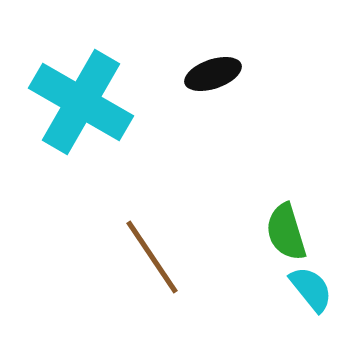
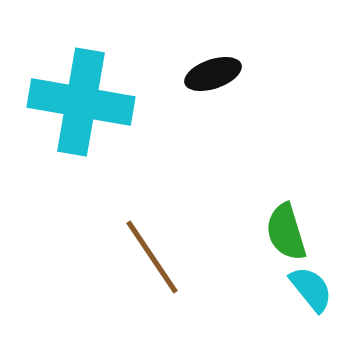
cyan cross: rotated 20 degrees counterclockwise
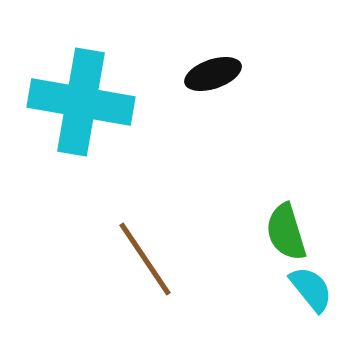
brown line: moved 7 px left, 2 px down
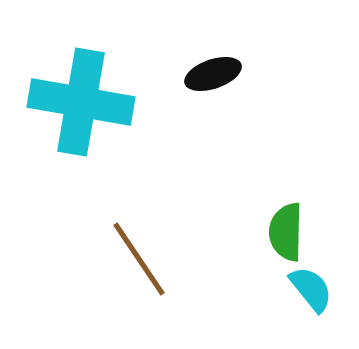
green semicircle: rotated 18 degrees clockwise
brown line: moved 6 px left
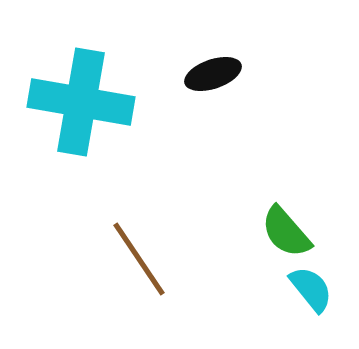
green semicircle: rotated 42 degrees counterclockwise
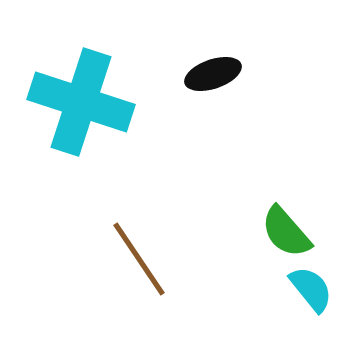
cyan cross: rotated 8 degrees clockwise
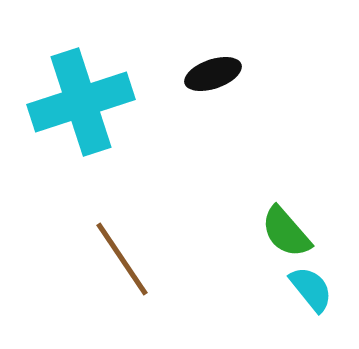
cyan cross: rotated 36 degrees counterclockwise
brown line: moved 17 px left
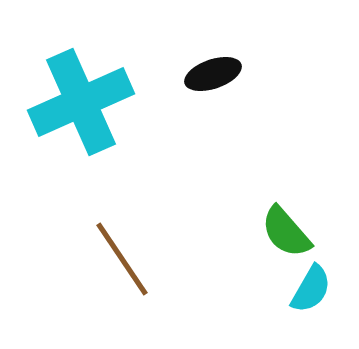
cyan cross: rotated 6 degrees counterclockwise
cyan semicircle: rotated 69 degrees clockwise
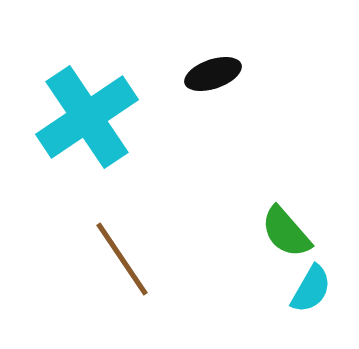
cyan cross: moved 6 px right, 15 px down; rotated 10 degrees counterclockwise
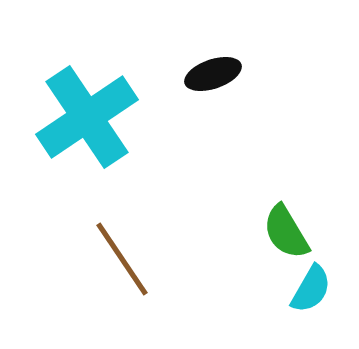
green semicircle: rotated 10 degrees clockwise
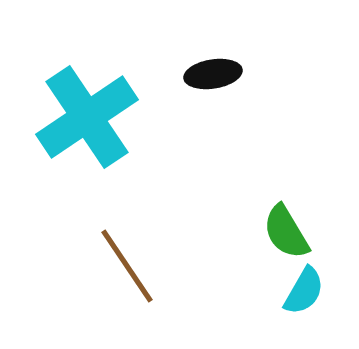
black ellipse: rotated 10 degrees clockwise
brown line: moved 5 px right, 7 px down
cyan semicircle: moved 7 px left, 2 px down
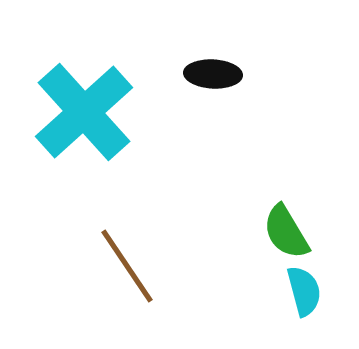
black ellipse: rotated 12 degrees clockwise
cyan cross: moved 3 px left, 5 px up; rotated 8 degrees counterclockwise
cyan semicircle: rotated 45 degrees counterclockwise
